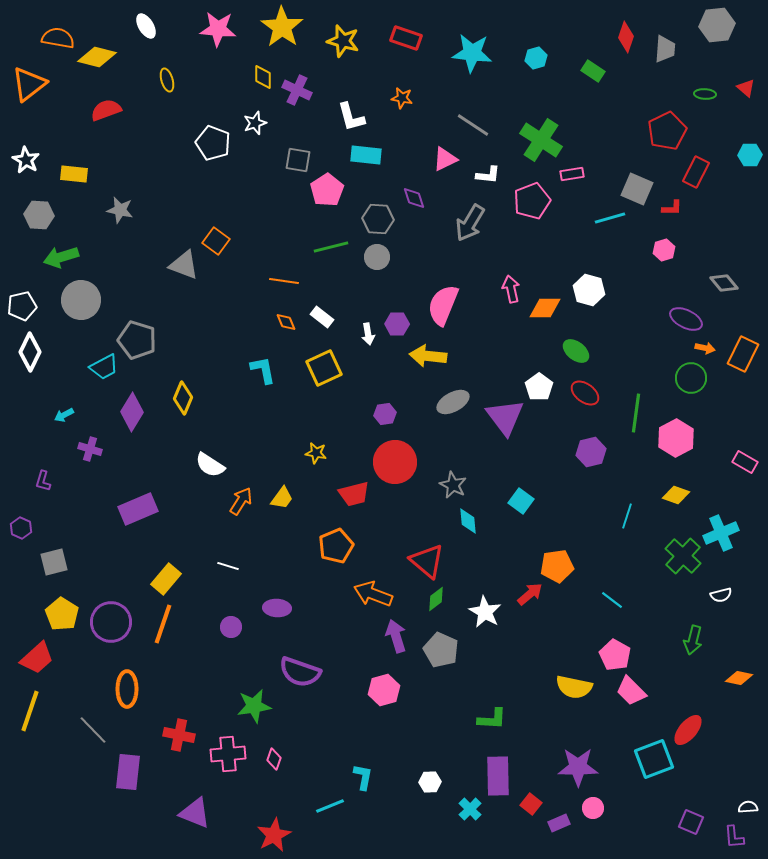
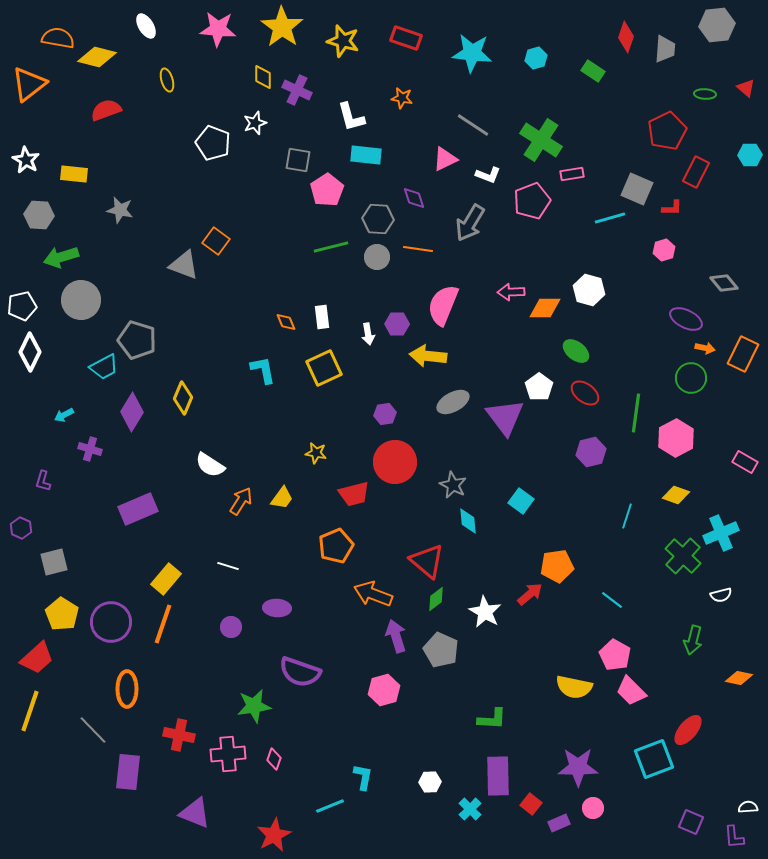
white L-shape at (488, 175): rotated 15 degrees clockwise
orange line at (284, 281): moved 134 px right, 32 px up
pink arrow at (511, 289): moved 3 px down; rotated 80 degrees counterclockwise
white rectangle at (322, 317): rotated 45 degrees clockwise
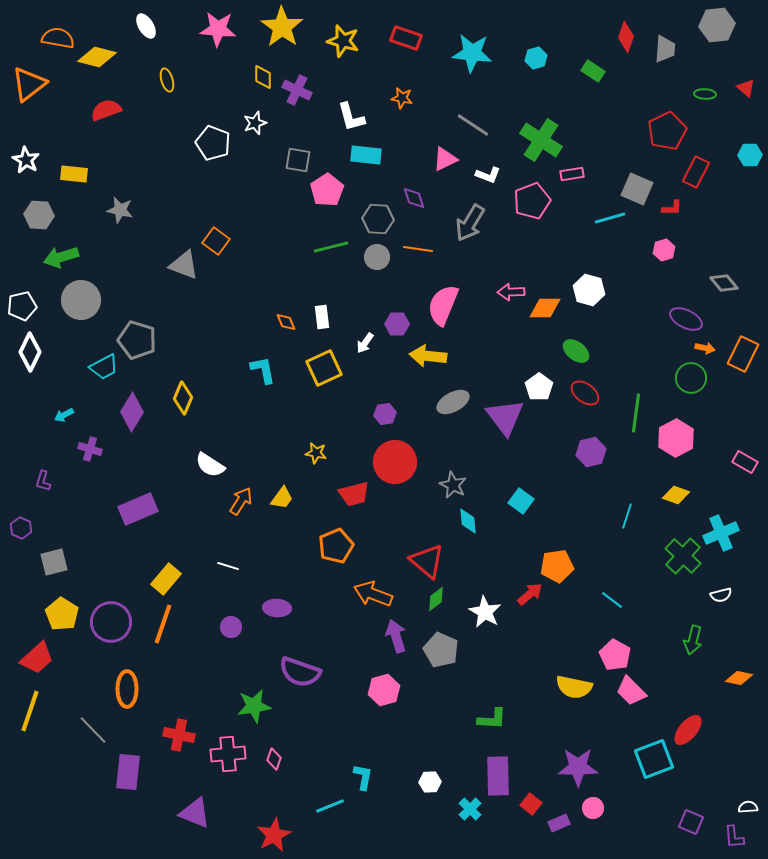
white arrow at (368, 334): moved 3 px left, 9 px down; rotated 45 degrees clockwise
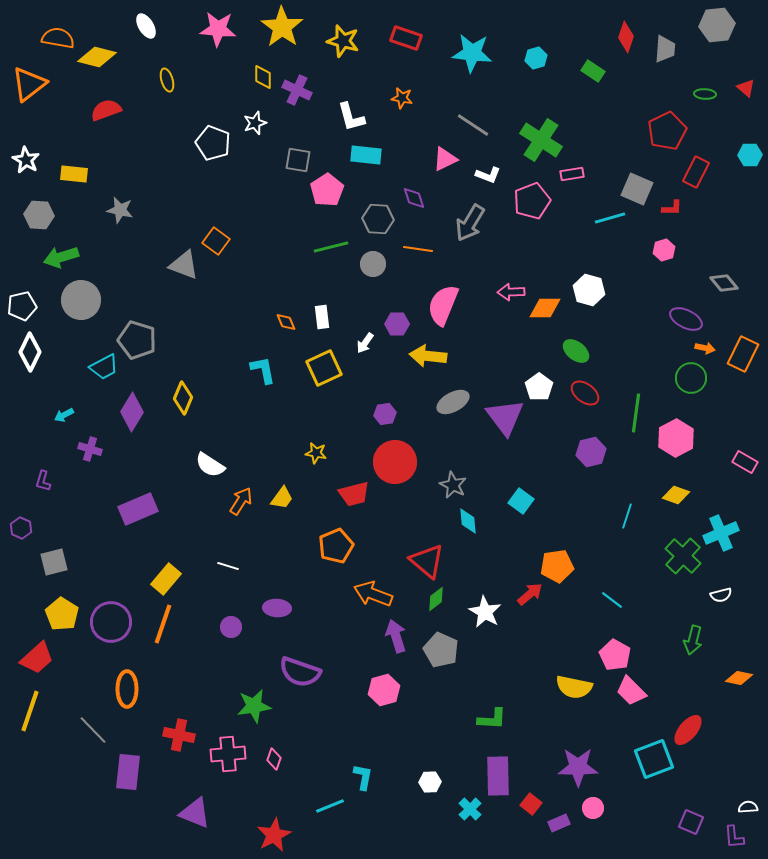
gray circle at (377, 257): moved 4 px left, 7 px down
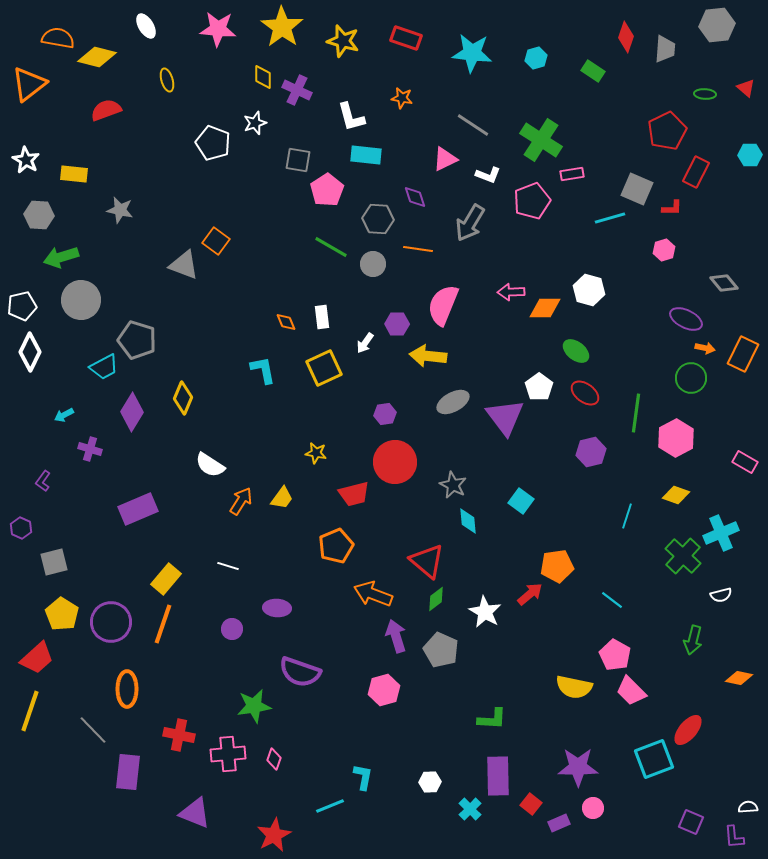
purple diamond at (414, 198): moved 1 px right, 1 px up
green line at (331, 247): rotated 44 degrees clockwise
purple L-shape at (43, 481): rotated 20 degrees clockwise
purple circle at (231, 627): moved 1 px right, 2 px down
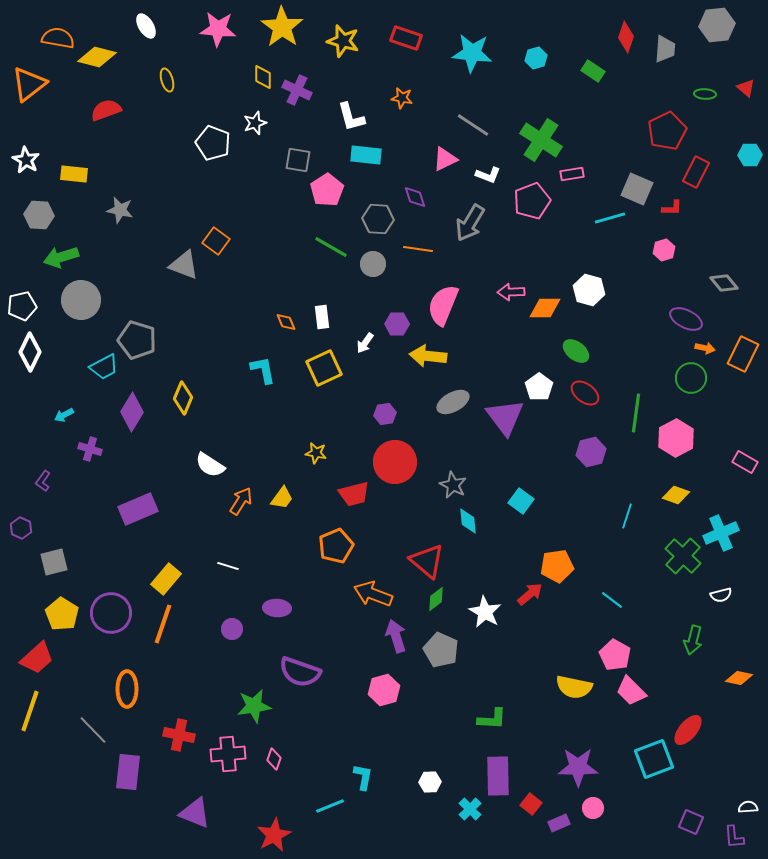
purple circle at (111, 622): moved 9 px up
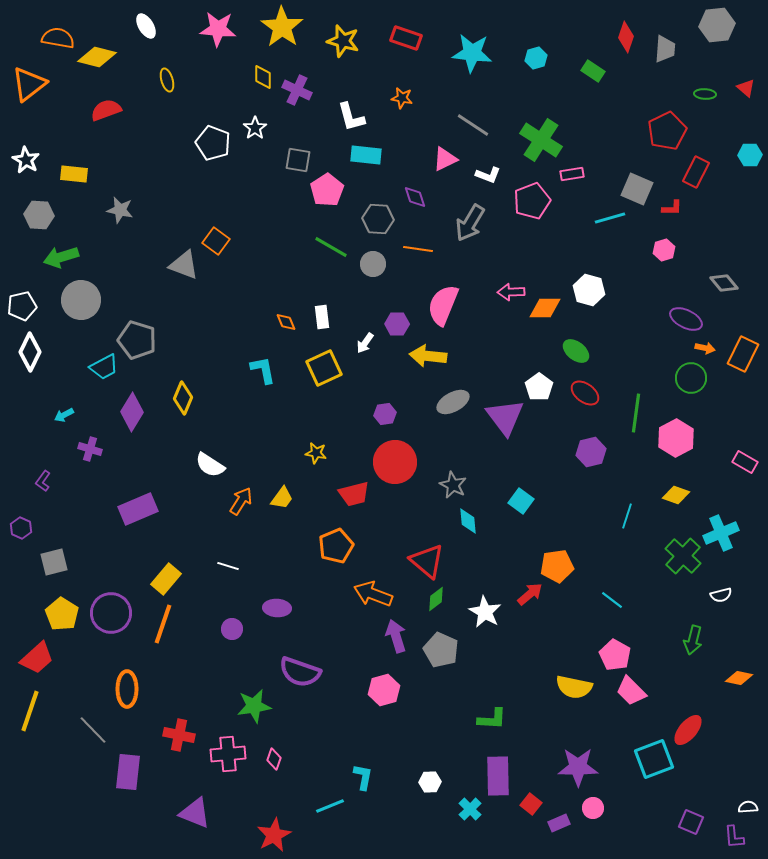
white star at (255, 123): moved 5 px down; rotated 15 degrees counterclockwise
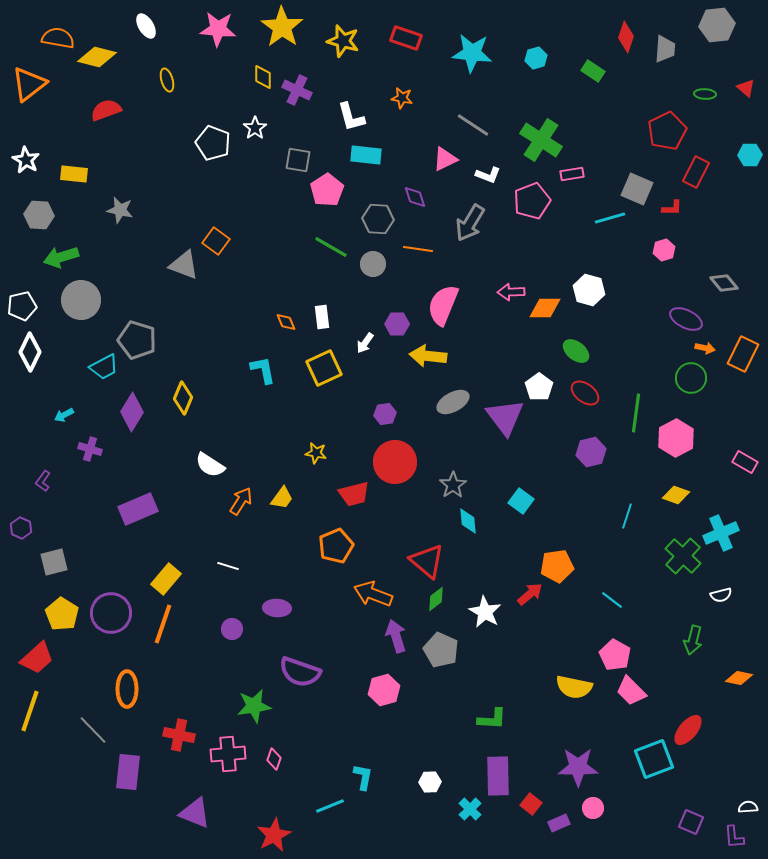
gray star at (453, 485): rotated 12 degrees clockwise
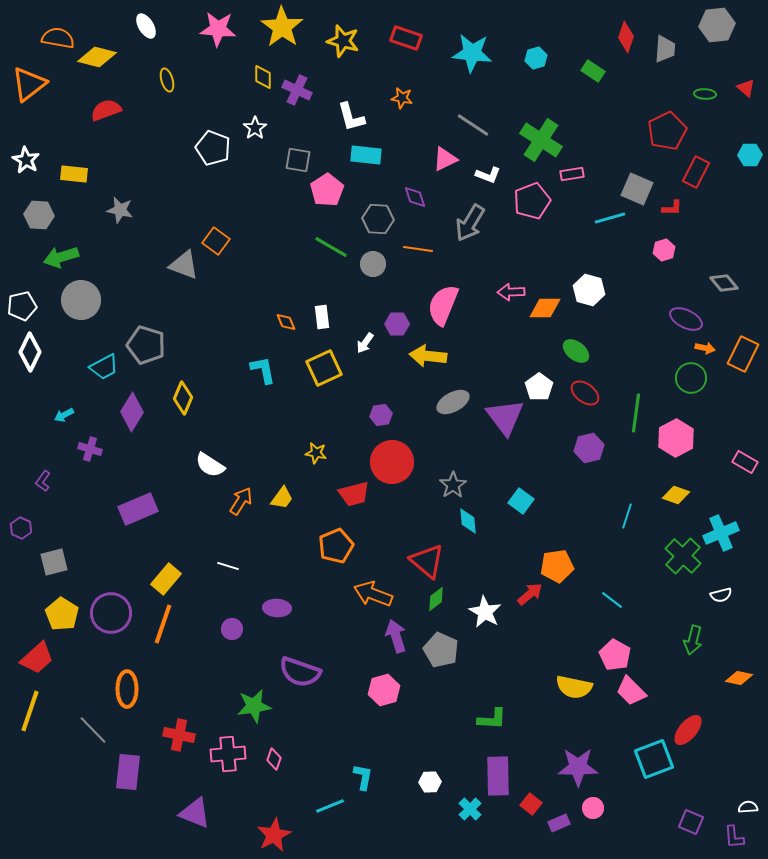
white pentagon at (213, 143): moved 5 px down
gray pentagon at (137, 340): moved 9 px right, 5 px down
purple hexagon at (385, 414): moved 4 px left, 1 px down
purple hexagon at (591, 452): moved 2 px left, 4 px up
red circle at (395, 462): moved 3 px left
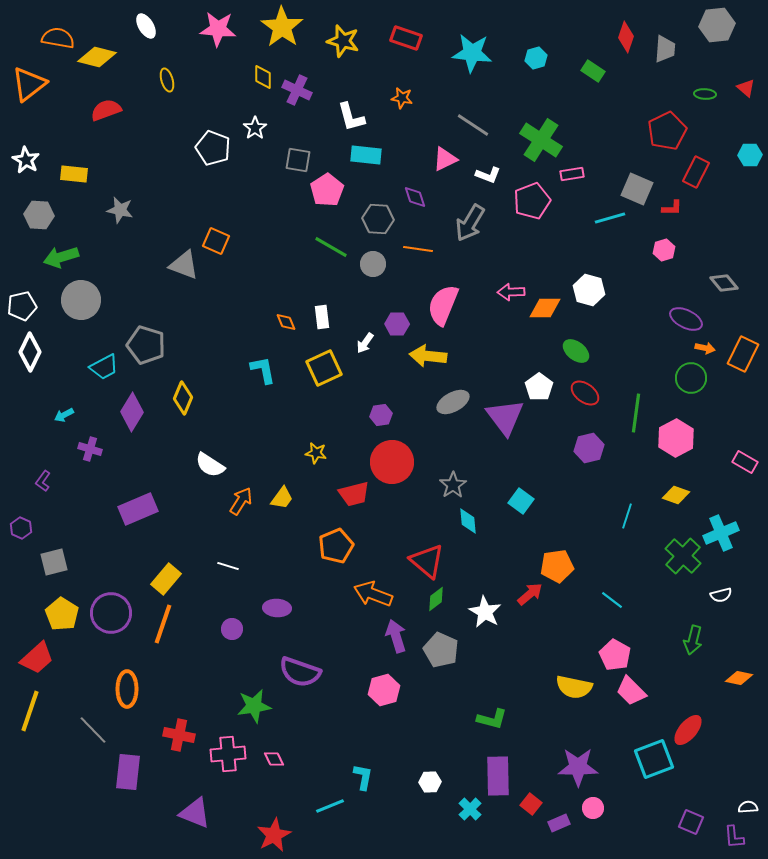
orange square at (216, 241): rotated 12 degrees counterclockwise
green L-shape at (492, 719): rotated 12 degrees clockwise
pink diamond at (274, 759): rotated 45 degrees counterclockwise
